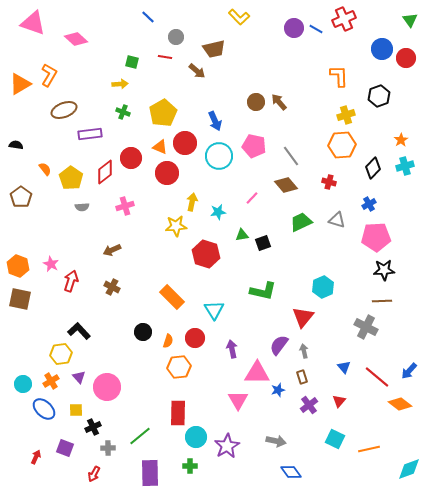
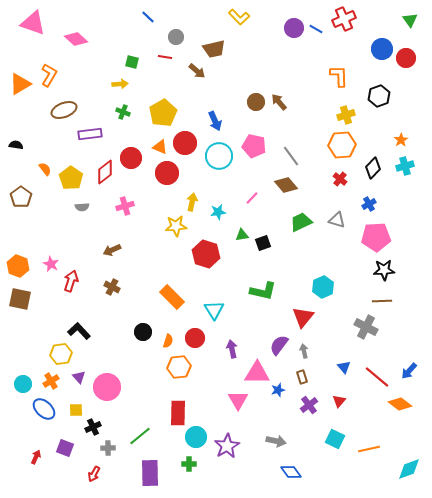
red cross at (329, 182): moved 11 px right, 3 px up; rotated 24 degrees clockwise
green cross at (190, 466): moved 1 px left, 2 px up
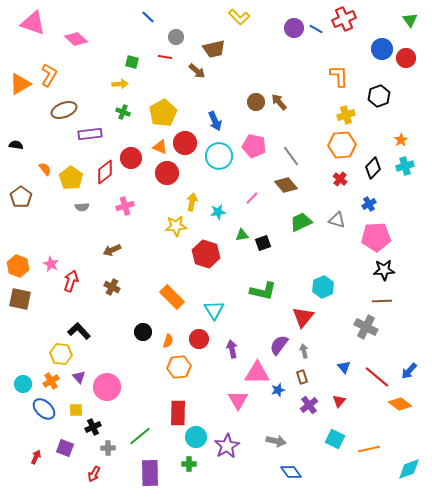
red circle at (195, 338): moved 4 px right, 1 px down
yellow hexagon at (61, 354): rotated 15 degrees clockwise
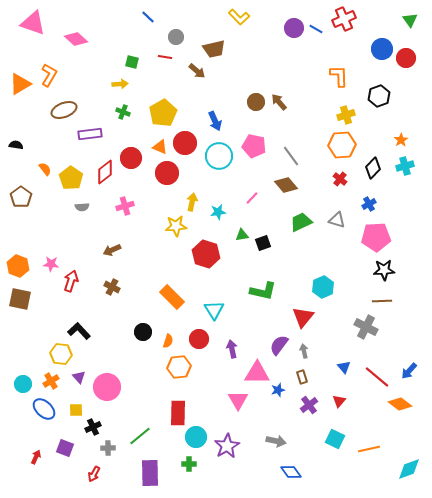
pink star at (51, 264): rotated 21 degrees counterclockwise
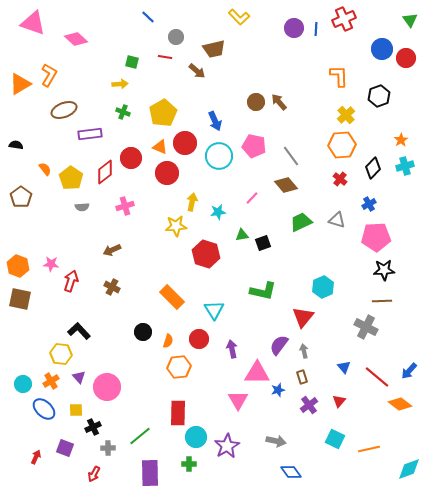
blue line at (316, 29): rotated 64 degrees clockwise
yellow cross at (346, 115): rotated 24 degrees counterclockwise
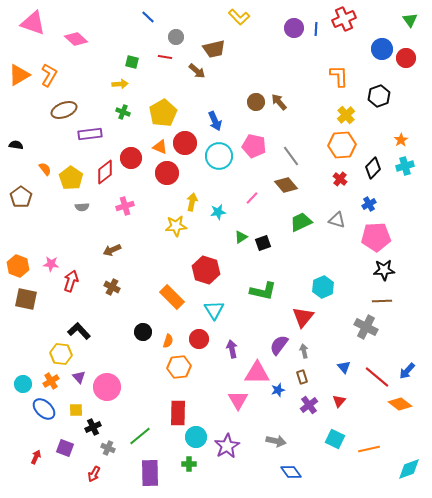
orange triangle at (20, 84): moved 1 px left, 9 px up
green triangle at (242, 235): moved 1 px left, 2 px down; rotated 24 degrees counterclockwise
red hexagon at (206, 254): moved 16 px down
brown square at (20, 299): moved 6 px right
blue arrow at (409, 371): moved 2 px left
gray cross at (108, 448): rotated 24 degrees clockwise
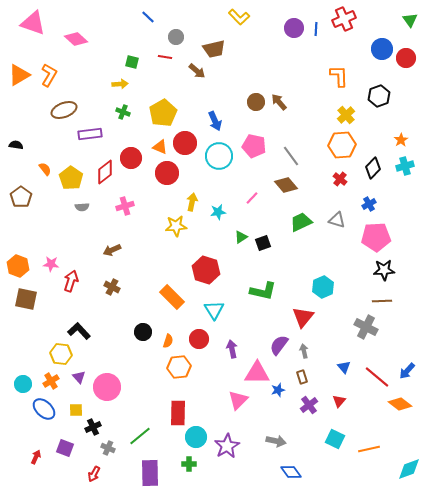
pink triangle at (238, 400): rotated 15 degrees clockwise
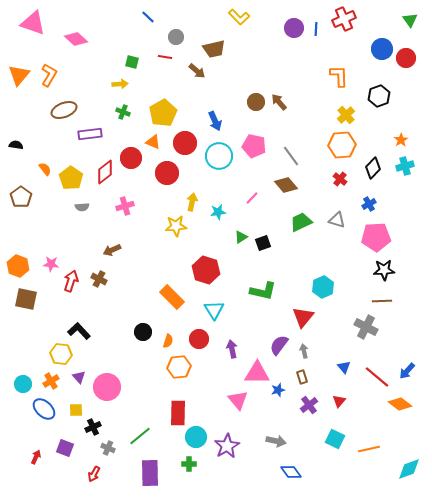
orange triangle at (19, 75): rotated 20 degrees counterclockwise
orange triangle at (160, 147): moved 7 px left, 5 px up
brown cross at (112, 287): moved 13 px left, 8 px up
pink triangle at (238, 400): rotated 25 degrees counterclockwise
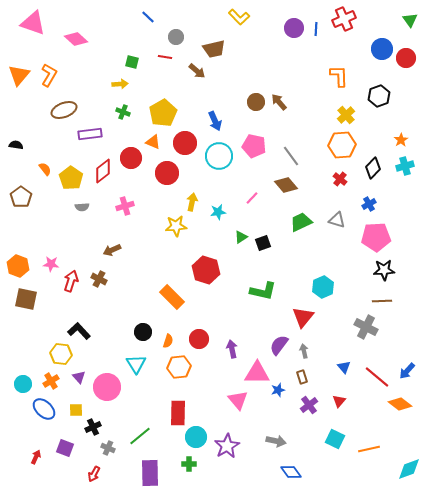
red diamond at (105, 172): moved 2 px left, 1 px up
cyan triangle at (214, 310): moved 78 px left, 54 px down
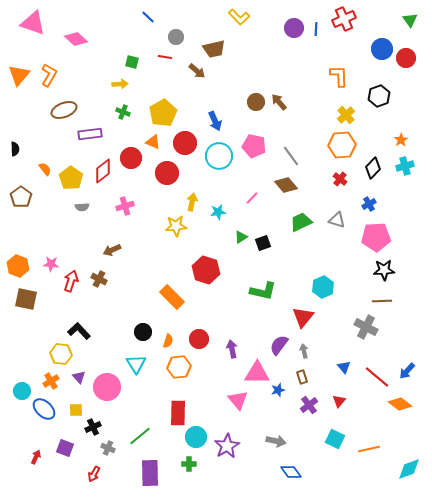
black semicircle at (16, 145): moved 1 px left, 4 px down; rotated 80 degrees clockwise
cyan circle at (23, 384): moved 1 px left, 7 px down
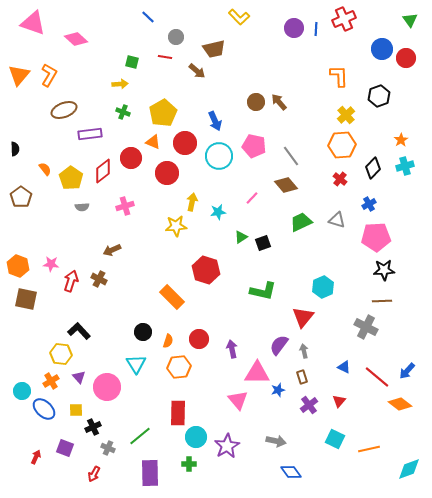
blue triangle at (344, 367): rotated 24 degrees counterclockwise
